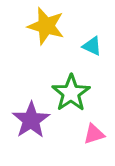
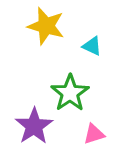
green star: moved 1 px left
purple star: moved 3 px right, 6 px down
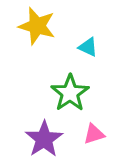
yellow star: moved 9 px left
cyan triangle: moved 4 px left, 1 px down
purple star: moved 10 px right, 13 px down
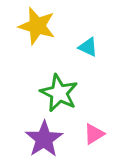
green star: moved 11 px left; rotated 12 degrees counterclockwise
pink triangle: rotated 15 degrees counterclockwise
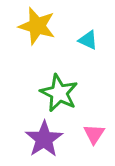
cyan triangle: moved 7 px up
pink triangle: rotated 25 degrees counterclockwise
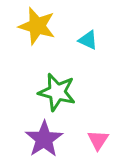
green star: moved 2 px left, 1 px up; rotated 12 degrees counterclockwise
pink triangle: moved 4 px right, 6 px down
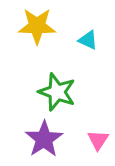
yellow star: rotated 15 degrees counterclockwise
green star: rotated 6 degrees clockwise
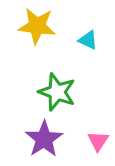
yellow star: rotated 6 degrees clockwise
pink triangle: moved 1 px down
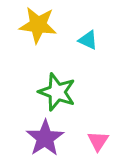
yellow star: moved 1 px right, 1 px up
purple star: moved 1 px right, 1 px up
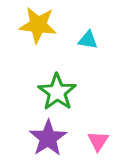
cyan triangle: rotated 15 degrees counterclockwise
green star: rotated 15 degrees clockwise
purple star: moved 3 px right
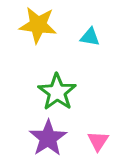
cyan triangle: moved 2 px right, 3 px up
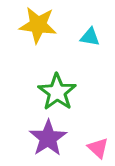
pink triangle: moved 7 px down; rotated 20 degrees counterclockwise
